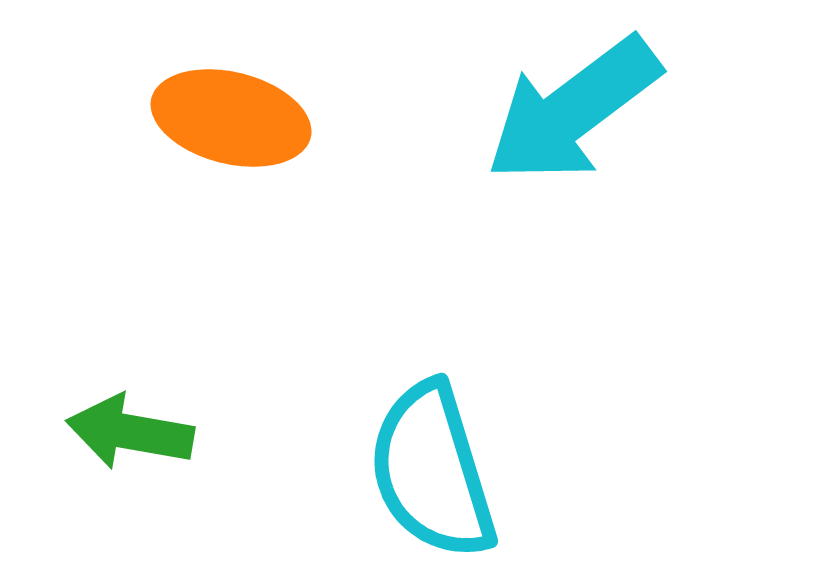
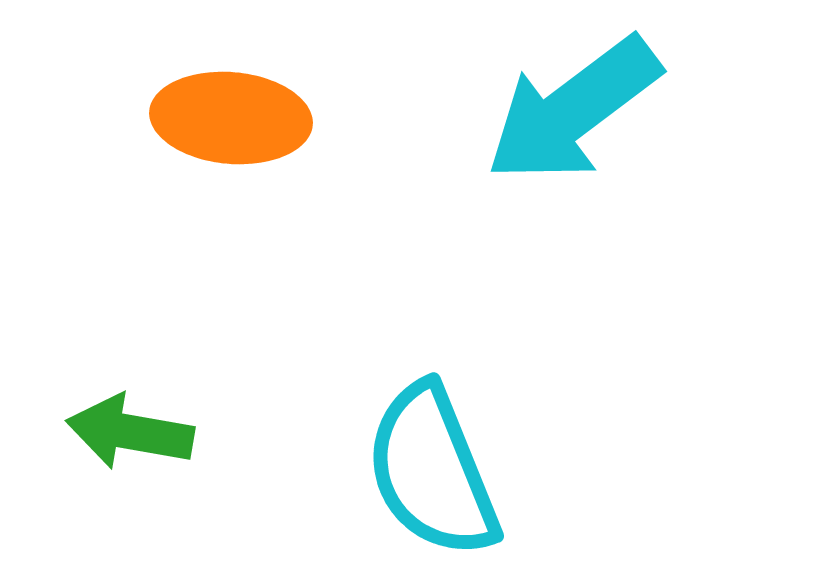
orange ellipse: rotated 9 degrees counterclockwise
cyan semicircle: rotated 5 degrees counterclockwise
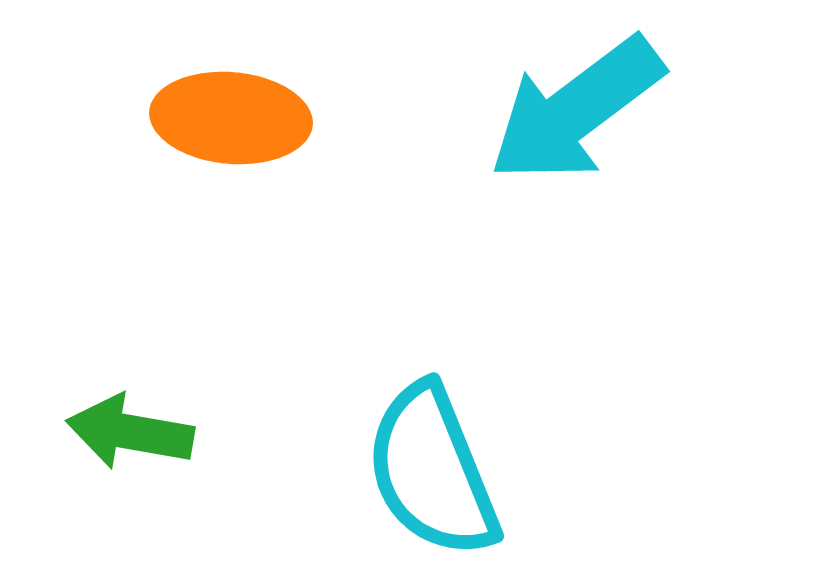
cyan arrow: moved 3 px right
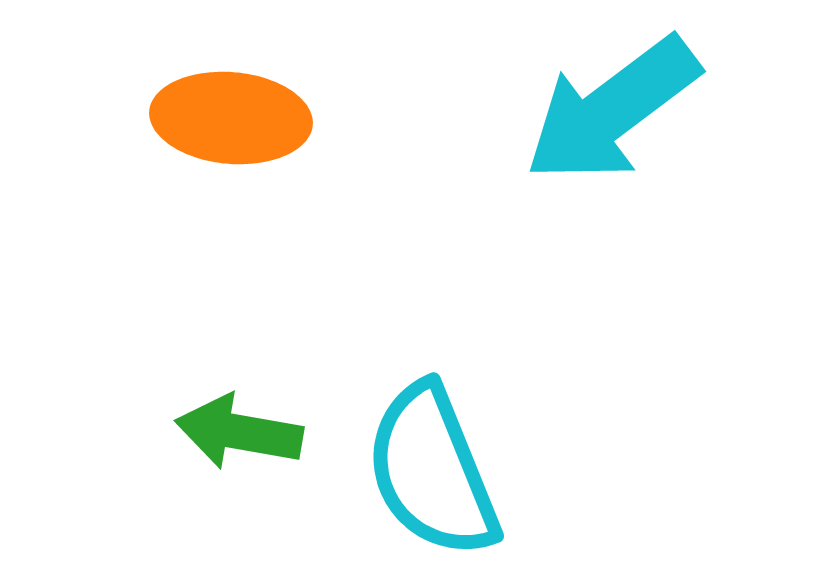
cyan arrow: moved 36 px right
green arrow: moved 109 px right
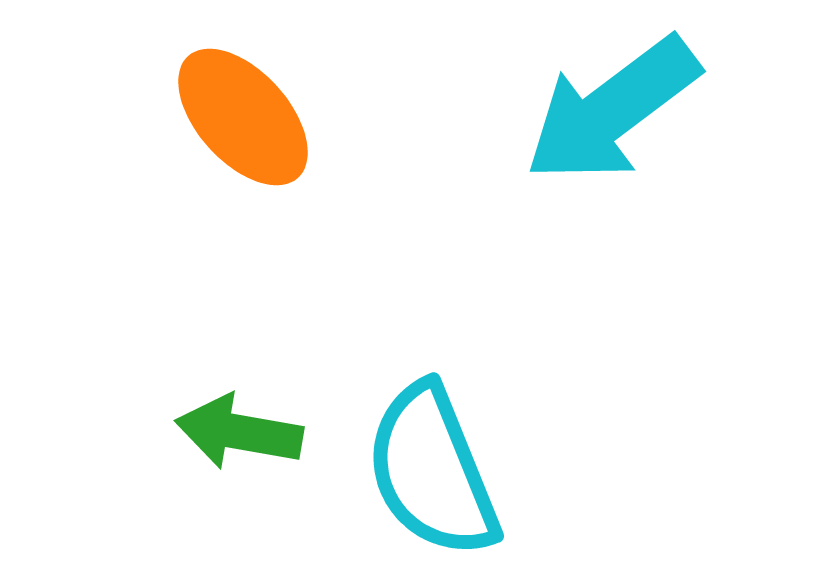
orange ellipse: moved 12 px right, 1 px up; rotated 43 degrees clockwise
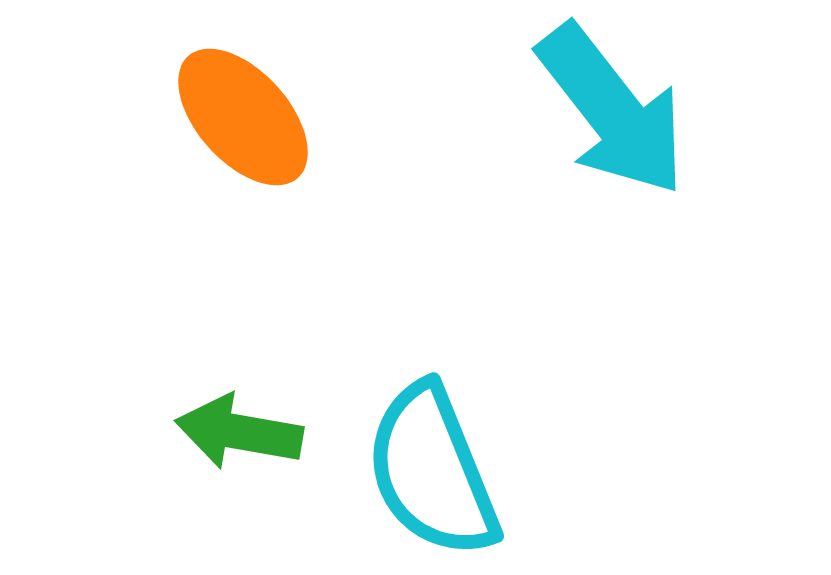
cyan arrow: rotated 91 degrees counterclockwise
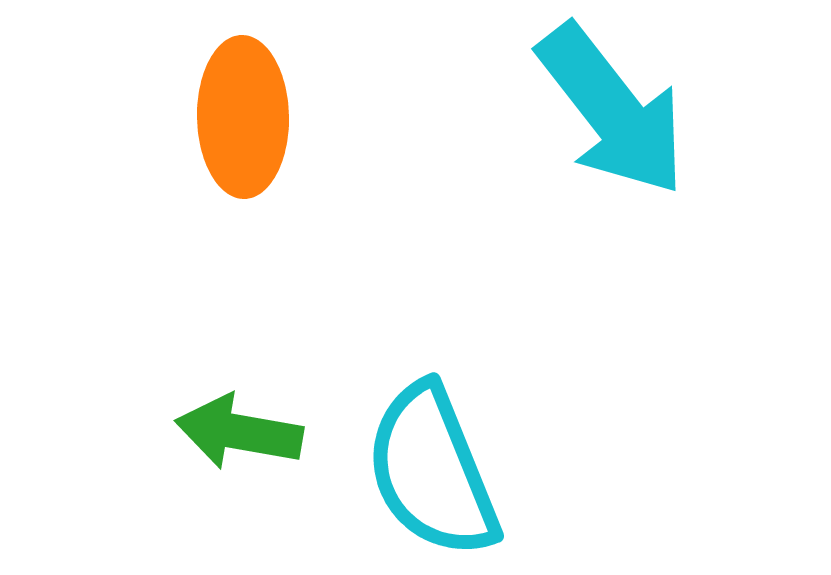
orange ellipse: rotated 41 degrees clockwise
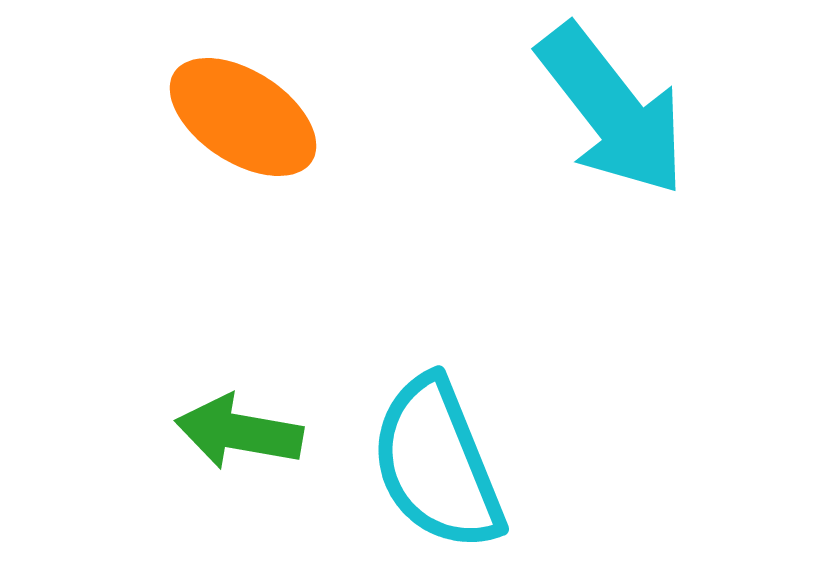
orange ellipse: rotated 56 degrees counterclockwise
cyan semicircle: moved 5 px right, 7 px up
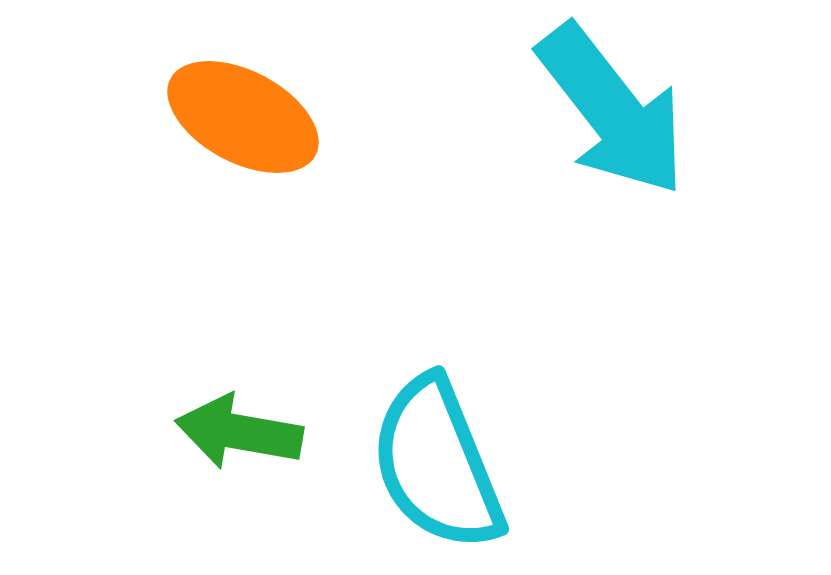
orange ellipse: rotated 5 degrees counterclockwise
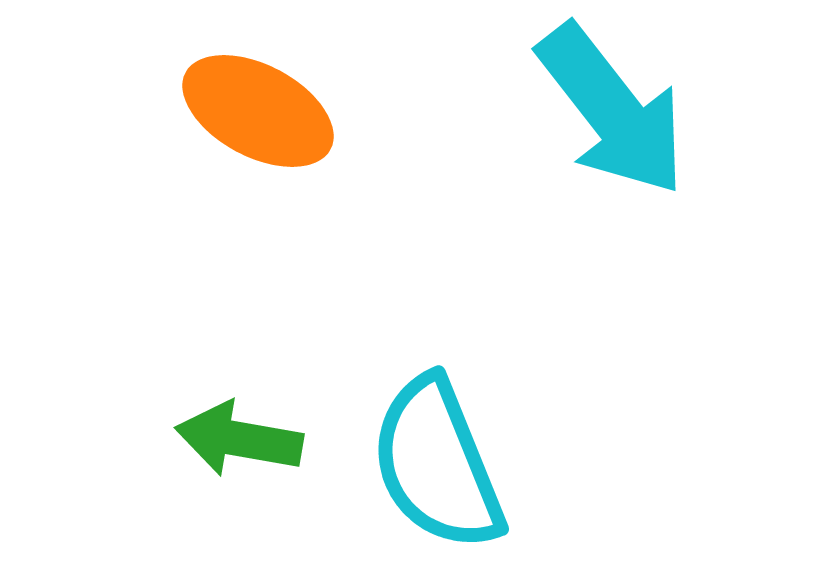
orange ellipse: moved 15 px right, 6 px up
green arrow: moved 7 px down
